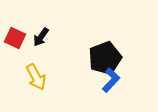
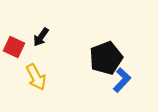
red square: moved 1 px left, 9 px down
black pentagon: moved 1 px right
blue L-shape: moved 11 px right
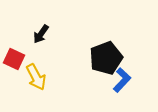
black arrow: moved 3 px up
red square: moved 12 px down
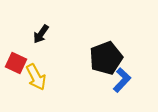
red square: moved 2 px right, 4 px down
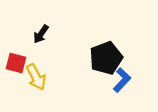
red square: rotated 10 degrees counterclockwise
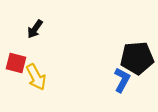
black arrow: moved 6 px left, 5 px up
black pentagon: moved 31 px right; rotated 16 degrees clockwise
blue L-shape: rotated 15 degrees counterclockwise
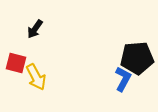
blue L-shape: moved 1 px right, 1 px up
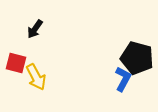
black pentagon: rotated 20 degrees clockwise
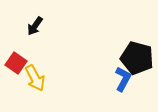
black arrow: moved 3 px up
red square: rotated 20 degrees clockwise
yellow arrow: moved 1 px left, 1 px down
